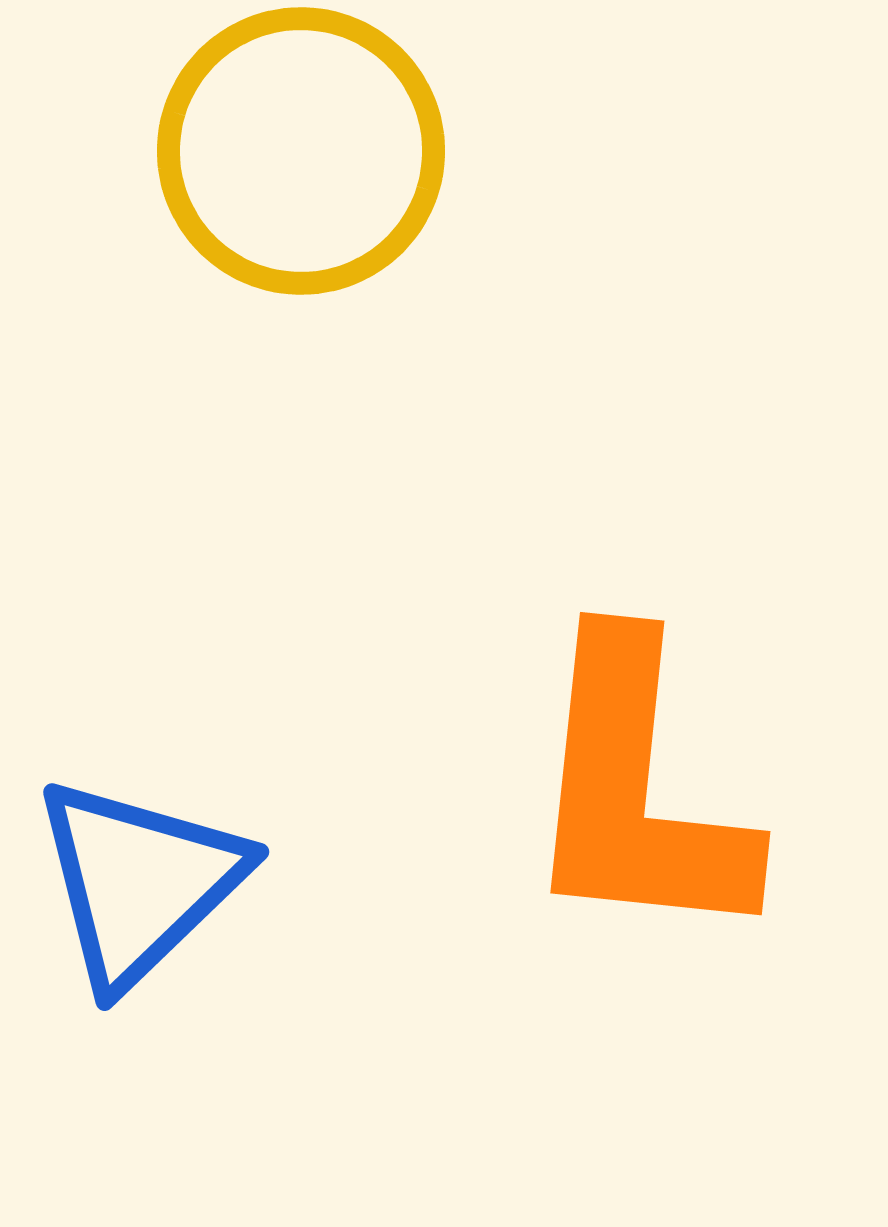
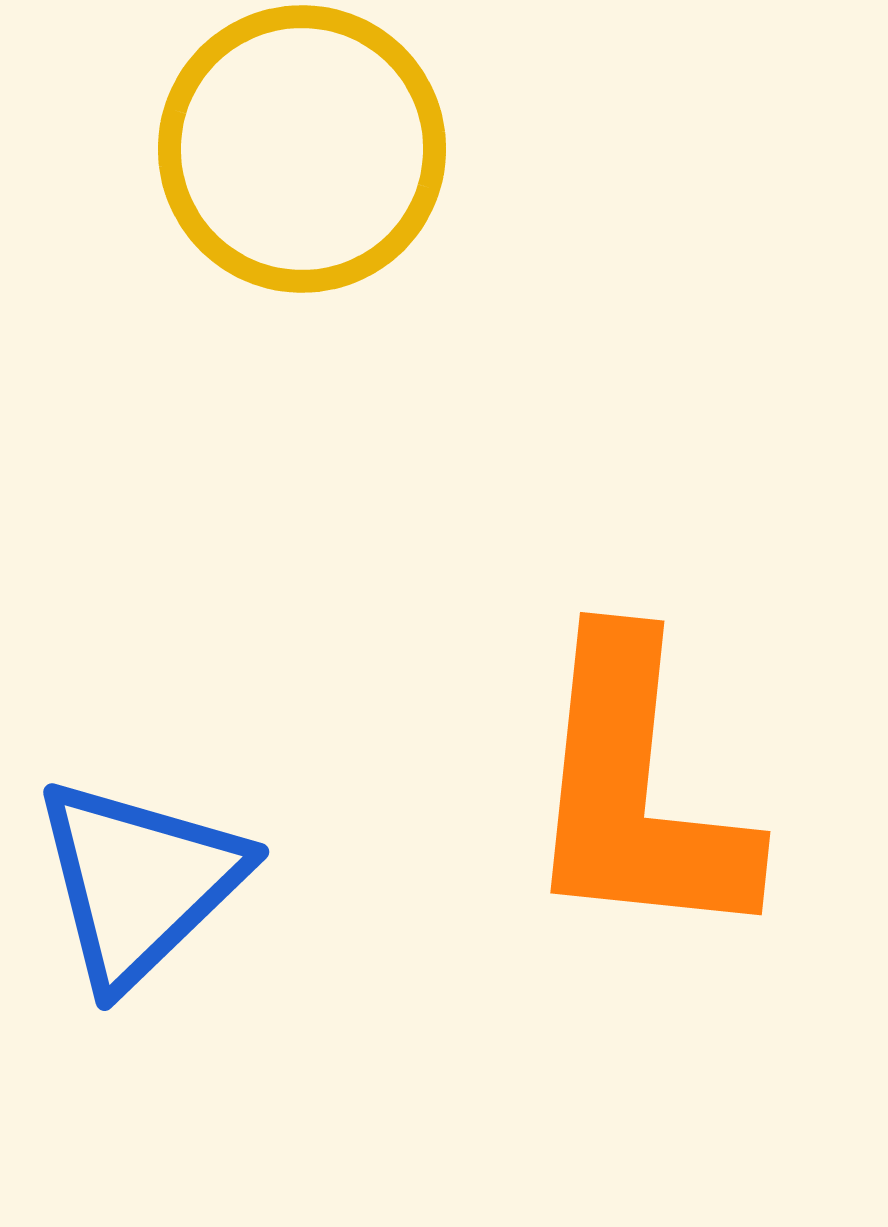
yellow circle: moved 1 px right, 2 px up
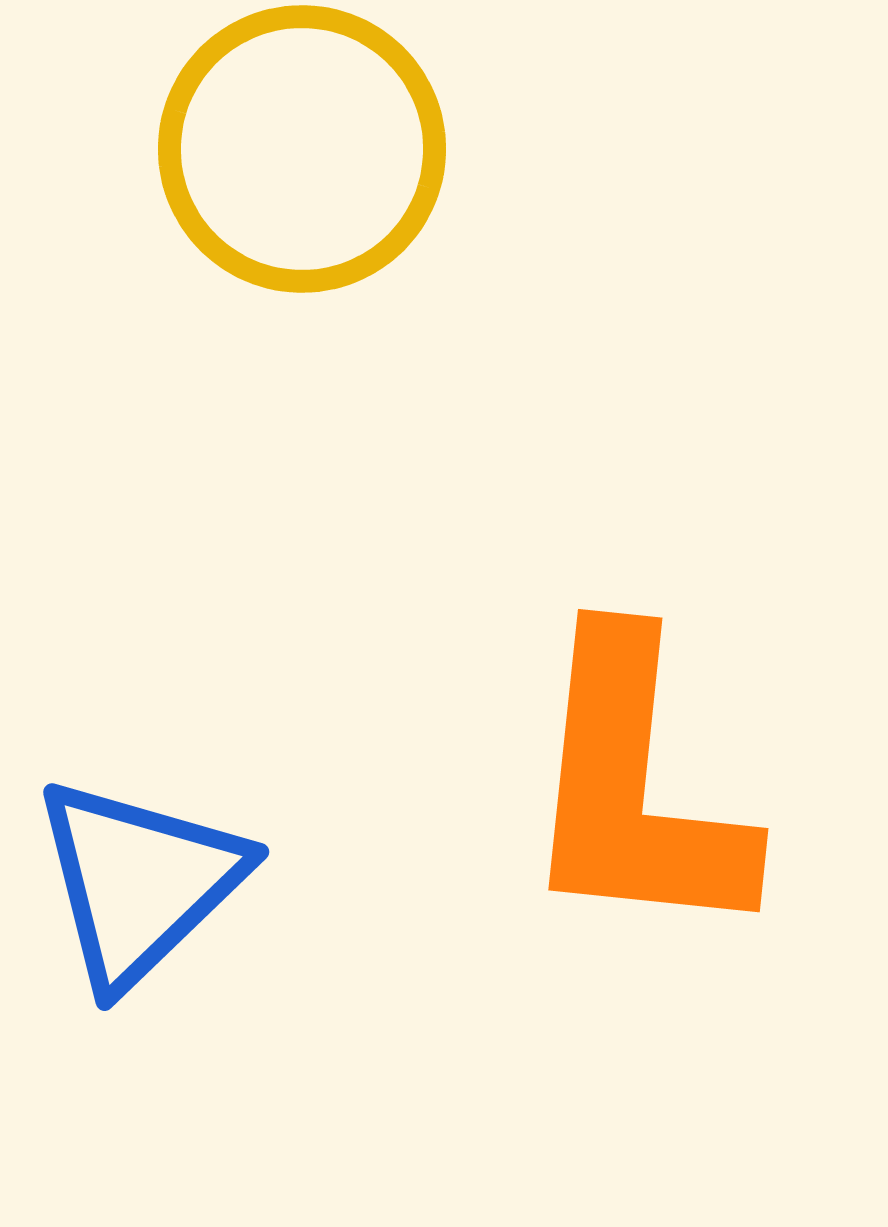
orange L-shape: moved 2 px left, 3 px up
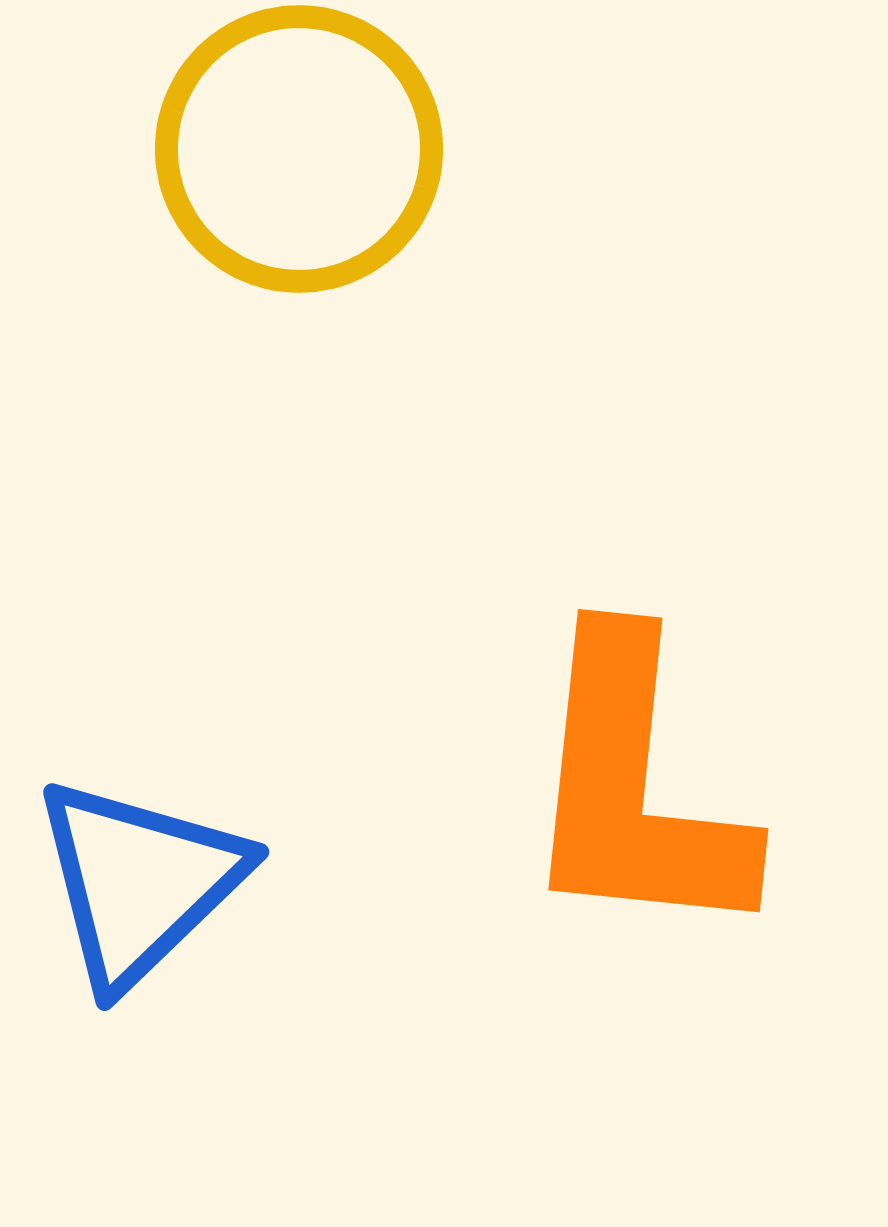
yellow circle: moved 3 px left
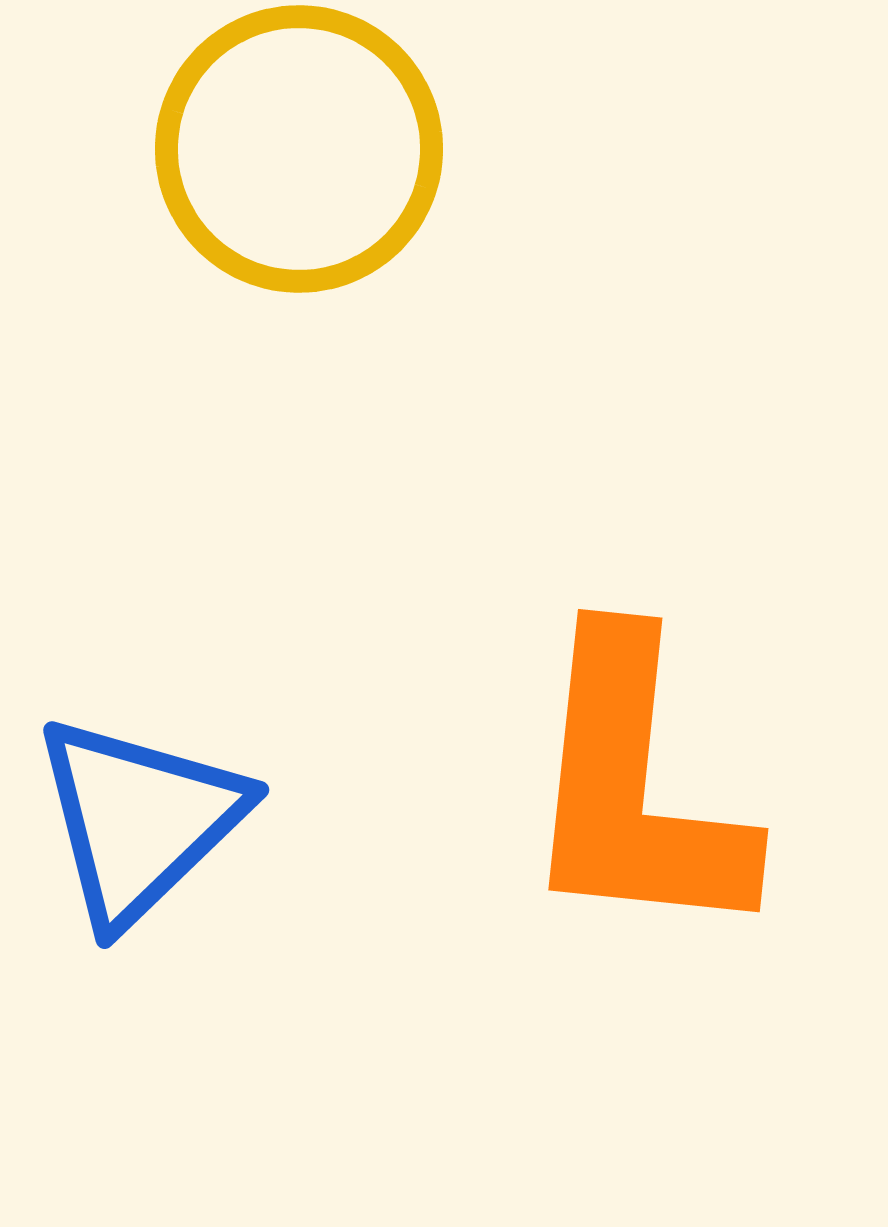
blue triangle: moved 62 px up
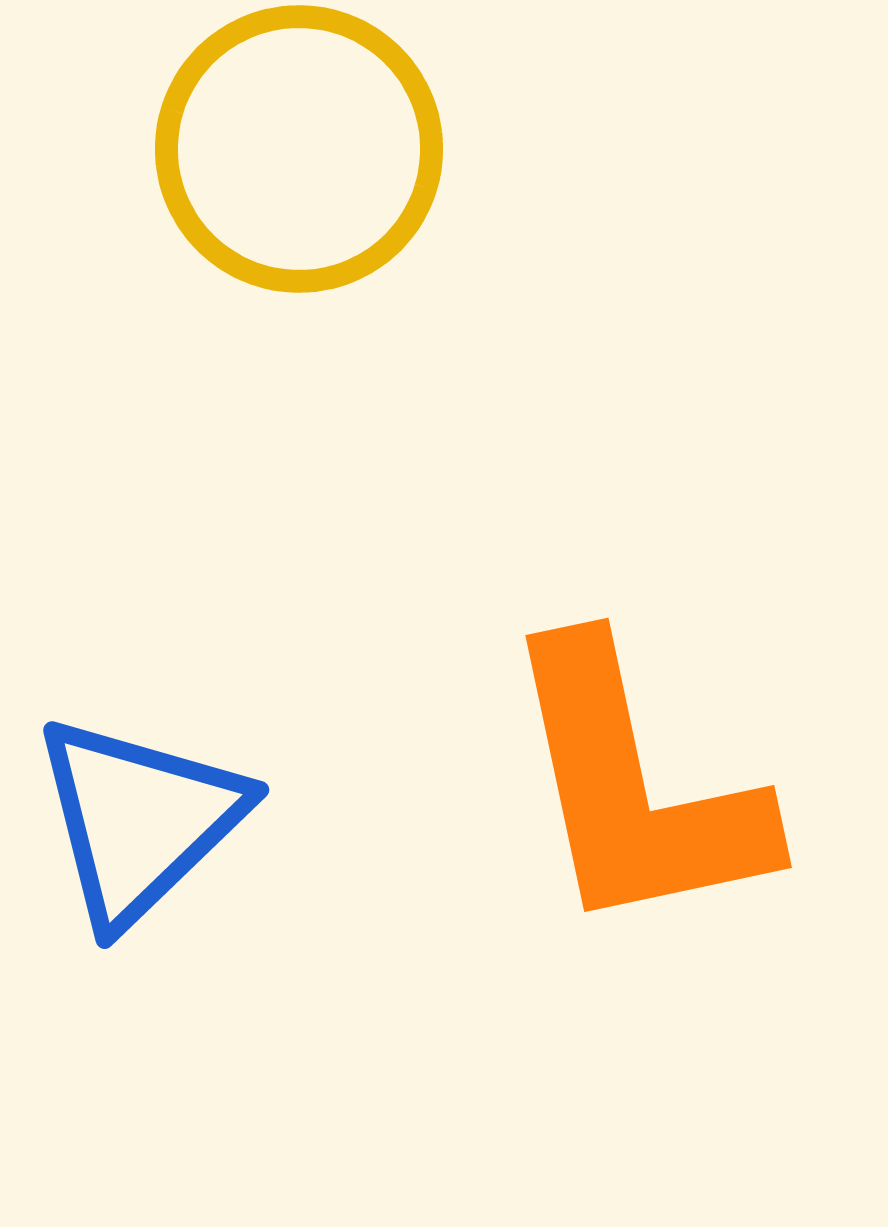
orange L-shape: rotated 18 degrees counterclockwise
